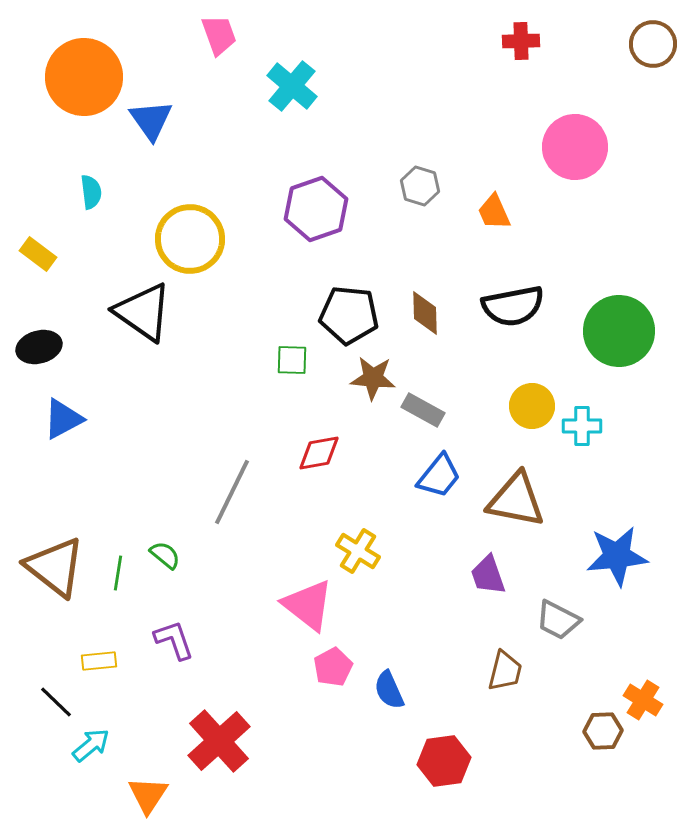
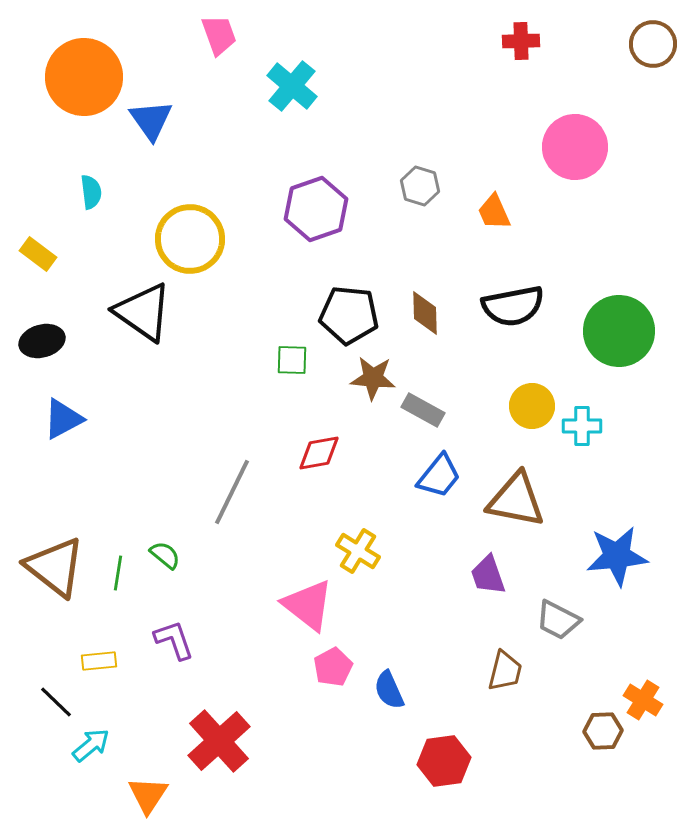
black ellipse at (39, 347): moved 3 px right, 6 px up
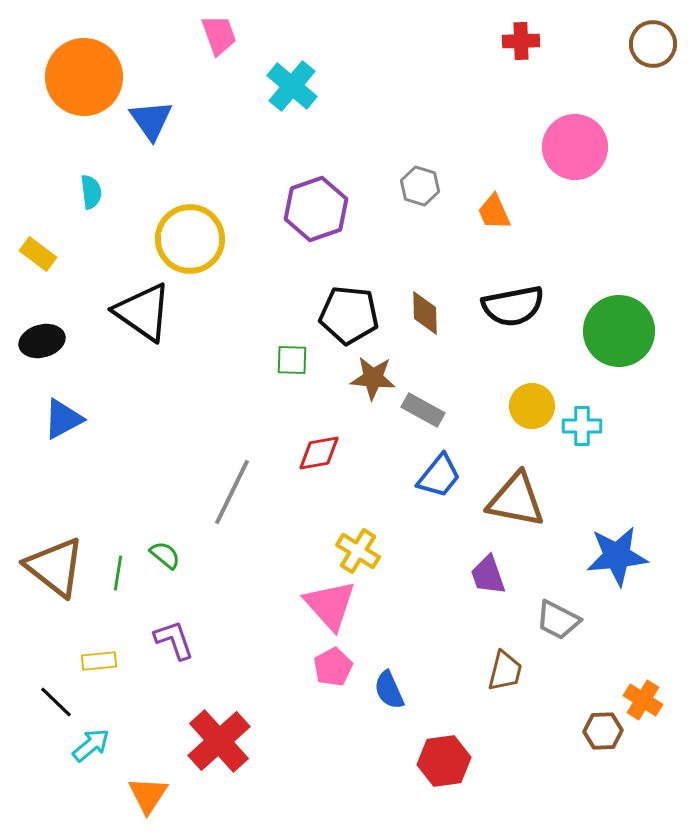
pink triangle at (308, 605): moved 22 px right; rotated 10 degrees clockwise
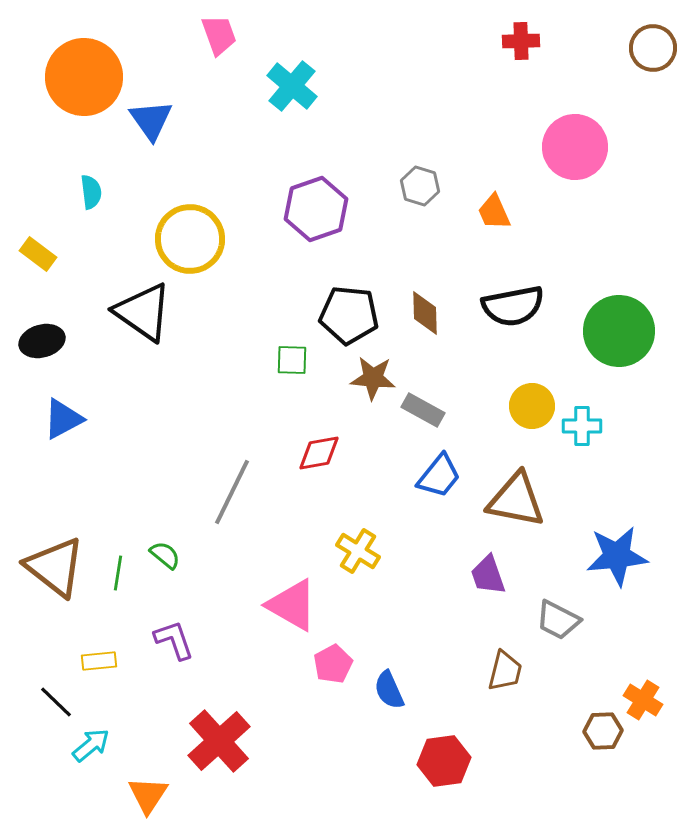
brown circle at (653, 44): moved 4 px down
pink triangle at (330, 605): moved 38 px left; rotated 18 degrees counterclockwise
pink pentagon at (333, 667): moved 3 px up
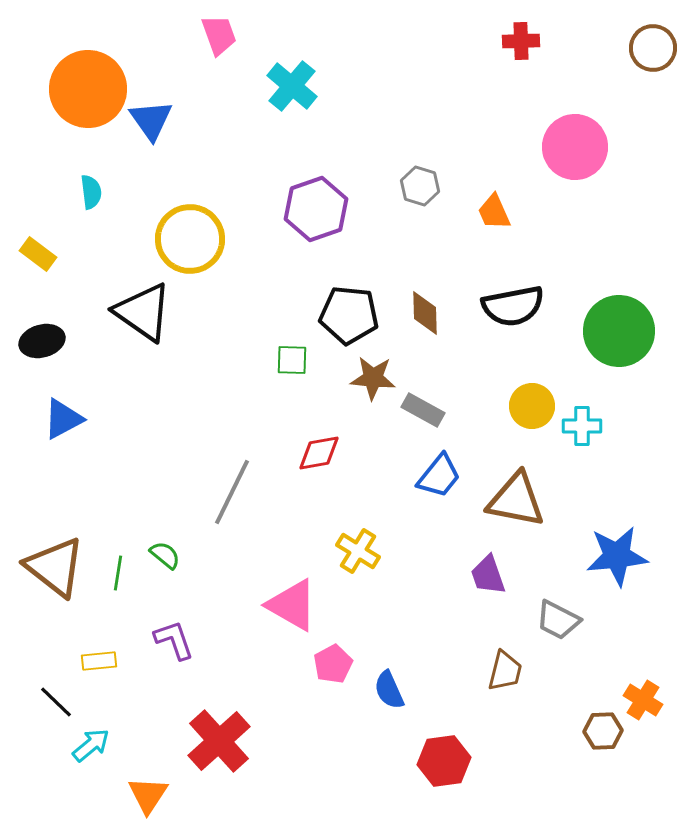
orange circle at (84, 77): moved 4 px right, 12 px down
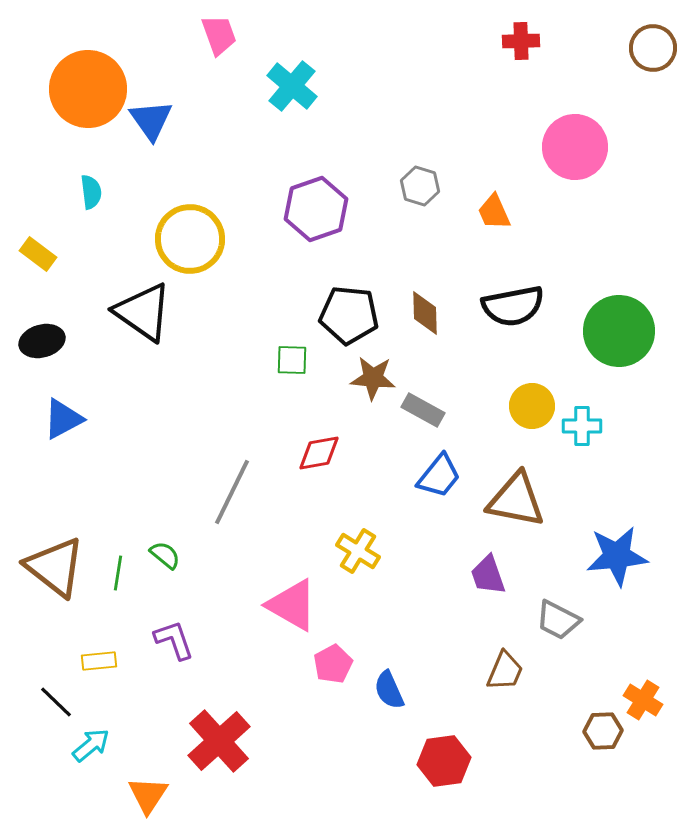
brown trapezoid at (505, 671): rotated 9 degrees clockwise
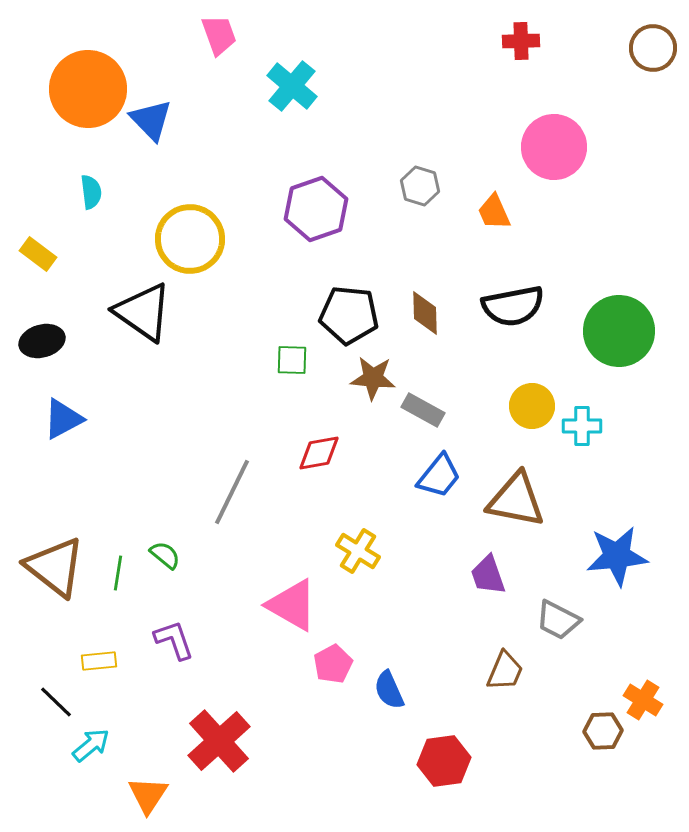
blue triangle at (151, 120): rotated 9 degrees counterclockwise
pink circle at (575, 147): moved 21 px left
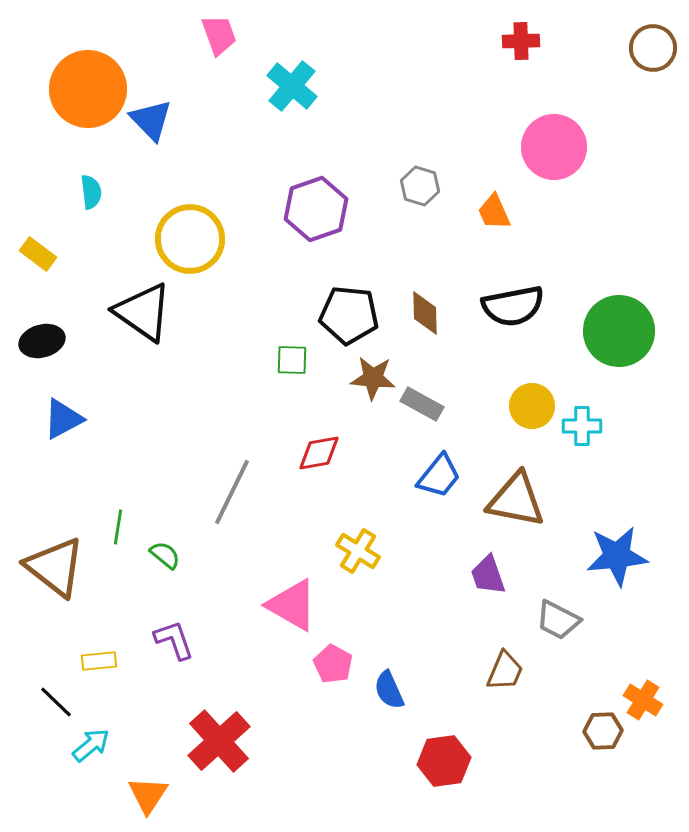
gray rectangle at (423, 410): moved 1 px left, 6 px up
green line at (118, 573): moved 46 px up
pink pentagon at (333, 664): rotated 15 degrees counterclockwise
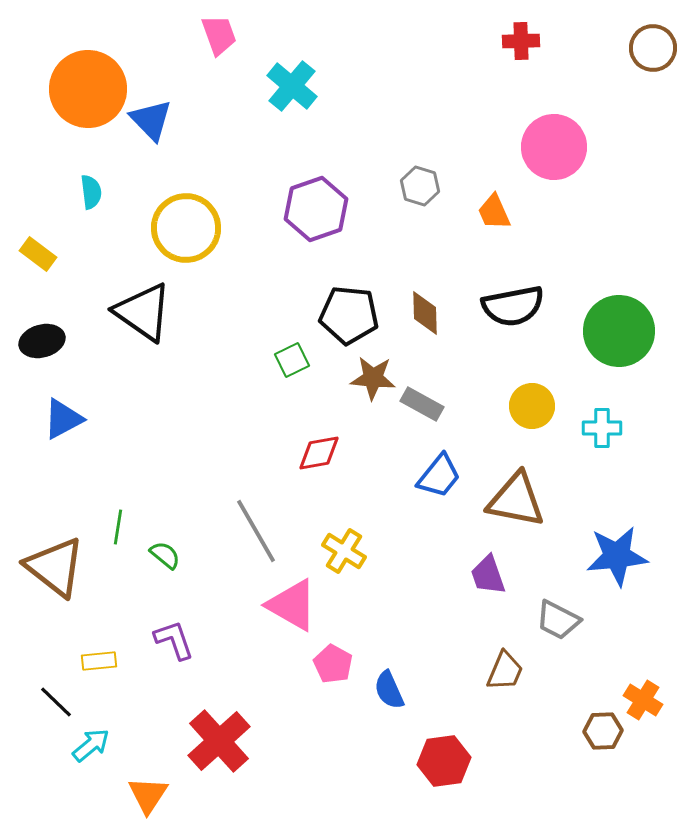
yellow circle at (190, 239): moved 4 px left, 11 px up
green square at (292, 360): rotated 28 degrees counterclockwise
cyan cross at (582, 426): moved 20 px right, 2 px down
gray line at (232, 492): moved 24 px right, 39 px down; rotated 56 degrees counterclockwise
yellow cross at (358, 551): moved 14 px left
